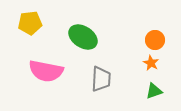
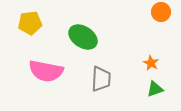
orange circle: moved 6 px right, 28 px up
green triangle: moved 1 px right, 2 px up
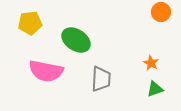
green ellipse: moved 7 px left, 3 px down
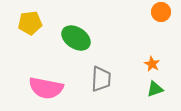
green ellipse: moved 2 px up
orange star: moved 1 px right, 1 px down
pink semicircle: moved 17 px down
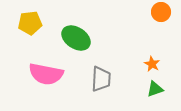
pink semicircle: moved 14 px up
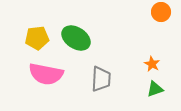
yellow pentagon: moved 7 px right, 15 px down
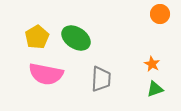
orange circle: moved 1 px left, 2 px down
yellow pentagon: moved 1 px up; rotated 25 degrees counterclockwise
